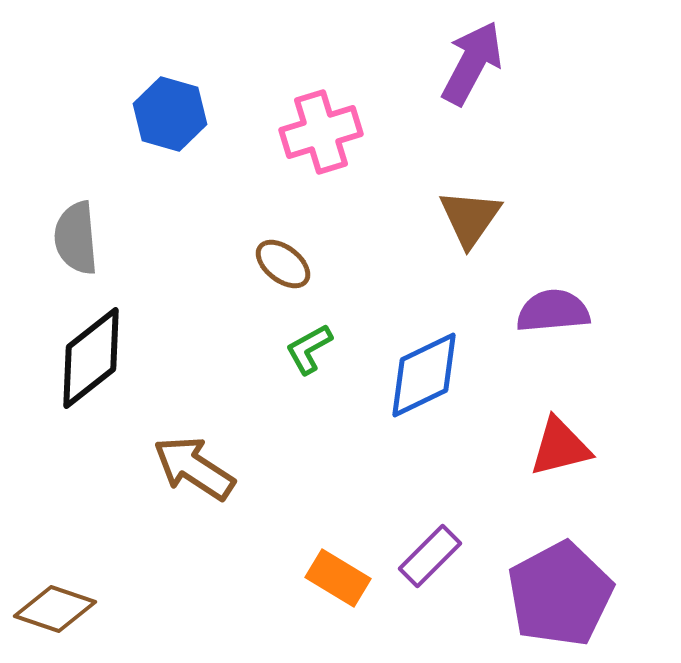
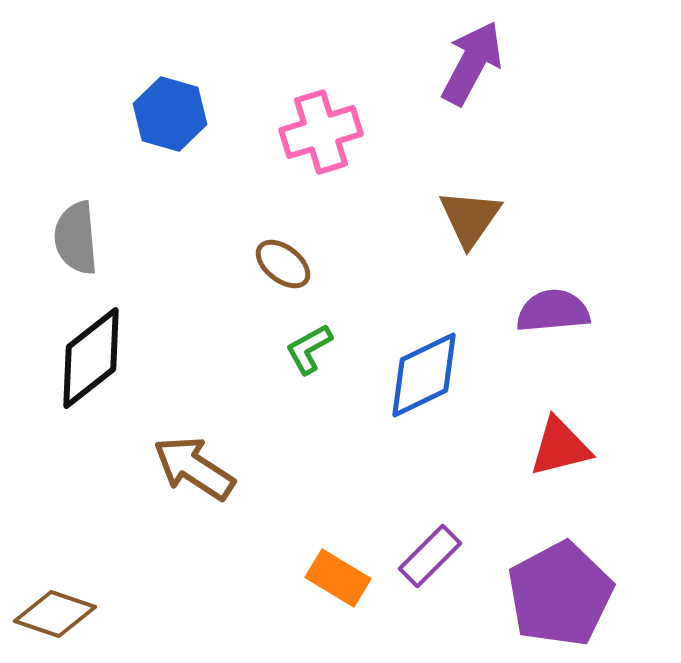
brown diamond: moved 5 px down
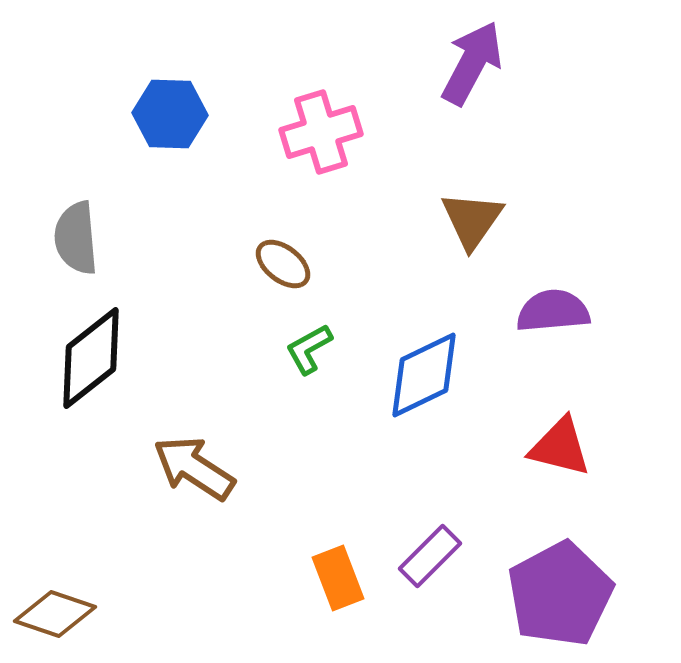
blue hexagon: rotated 14 degrees counterclockwise
brown triangle: moved 2 px right, 2 px down
red triangle: rotated 28 degrees clockwise
orange rectangle: rotated 38 degrees clockwise
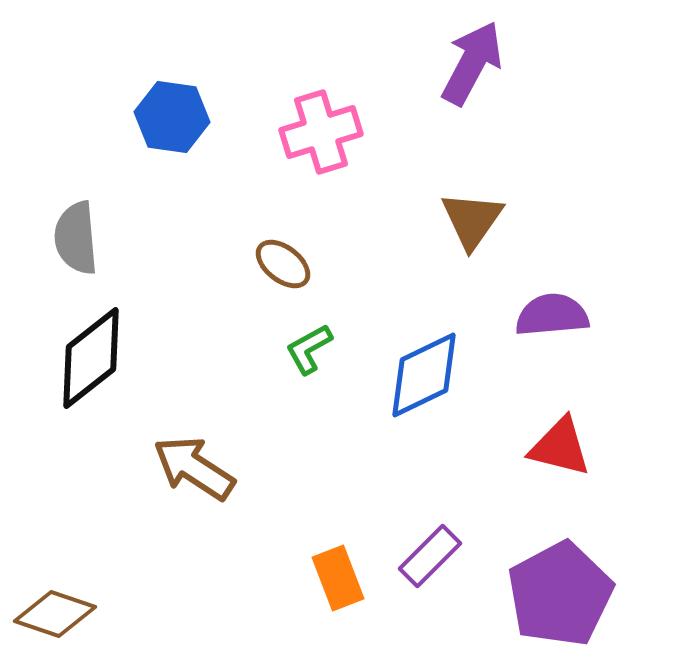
blue hexagon: moved 2 px right, 3 px down; rotated 6 degrees clockwise
purple semicircle: moved 1 px left, 4 px down
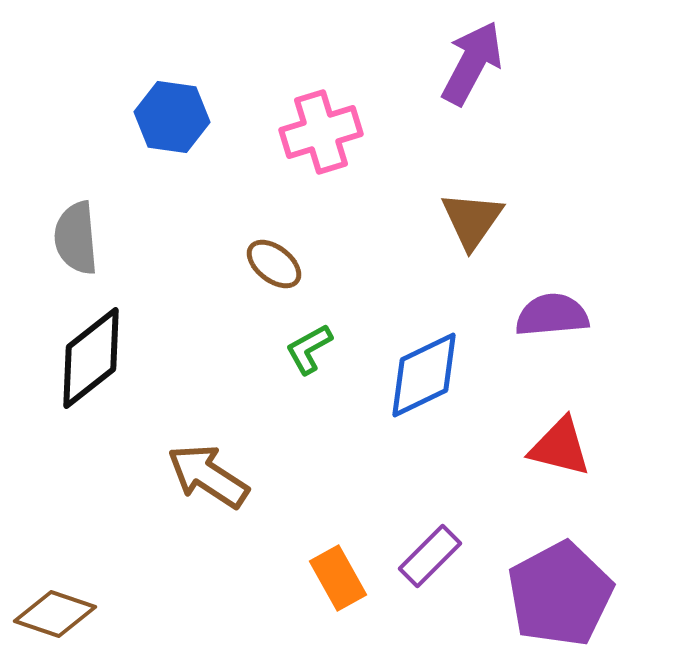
brown ellipse: moved 9 px left
brown arrow: moved 14 px right, 8 px down
orange rectangle: rotated 8 degrees counterclockwise
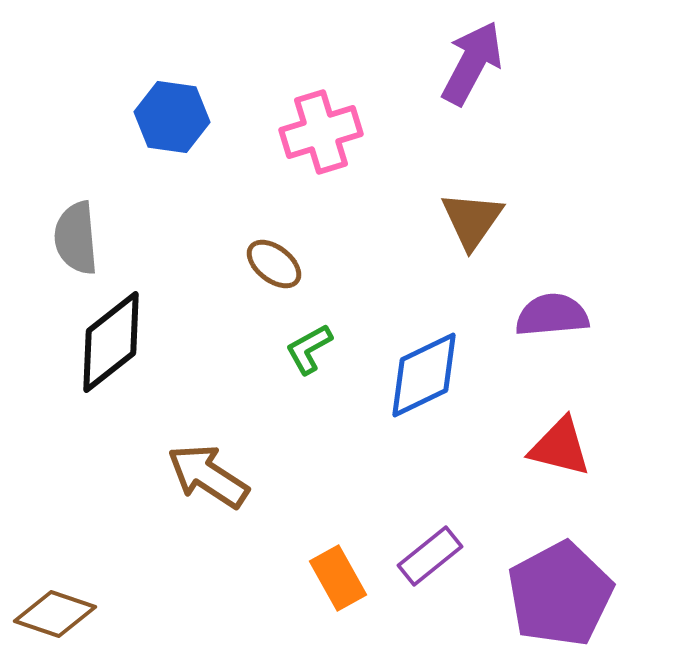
black diamond: moved 20 px right, 16 px up
purple rectangle: rotated 6 degrees clockwise
